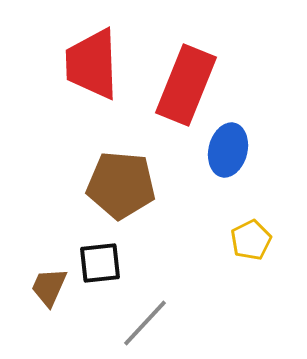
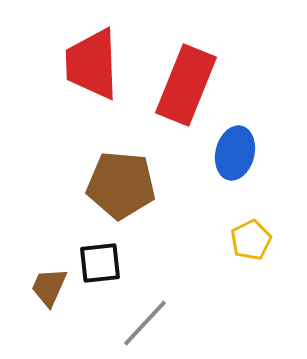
blue ellipse: moved 7 px right, 3 px down
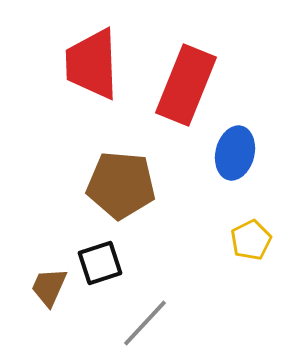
black square: rotated 12 degrees counterclockwise
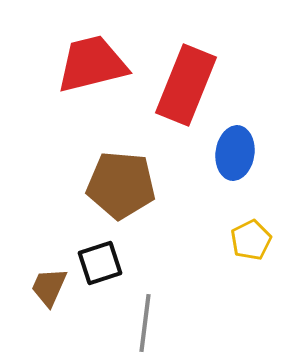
red trapezoid: rotated 78 degrees clockwise
blue ellipse: rotated 6 degrees counterclockwise
gray line: rotated 36 degrees counterclockwise
